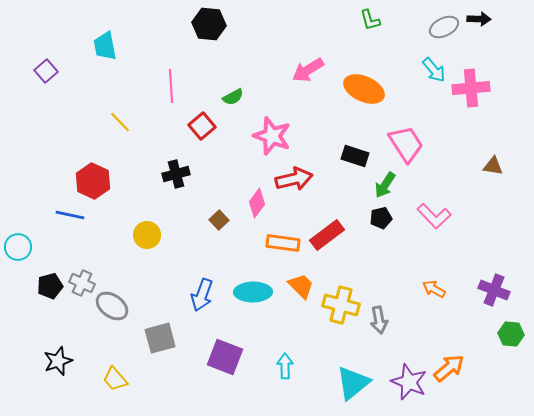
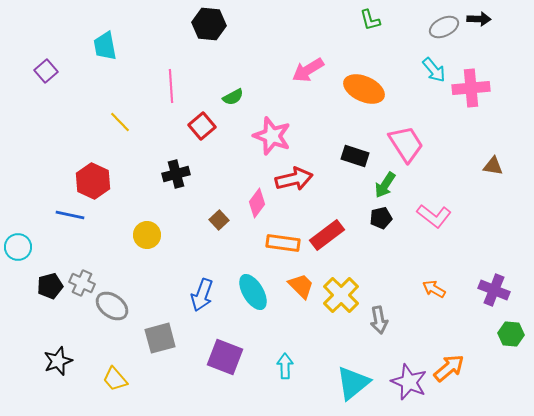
pink L-shape at (434, 216): rotated 8 degrees counterclockwise
cyan ellipse at (253, 292): rotated 60 degrees clockwise
yellow cross at (341, 305): moved 10 px up; rotated 30 degrees clockwise
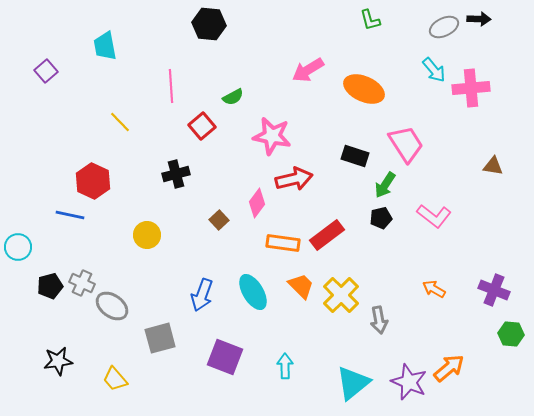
pink star at (272, 136): rotated 9 degrees counterclockwise
black star at (58, 361): rotated 12 degrees clockwise
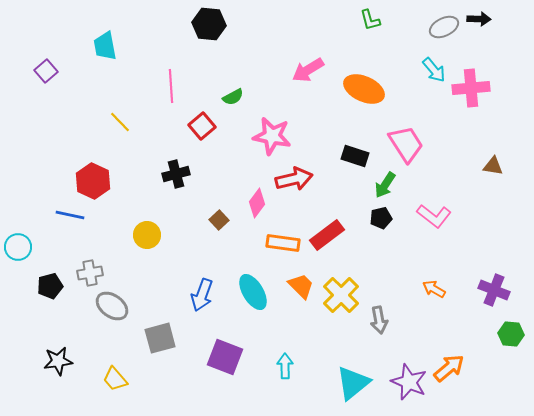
gray cross at (82, 283): moved 8 px right, 10 px up; rotated 35 degrees counterclockwise
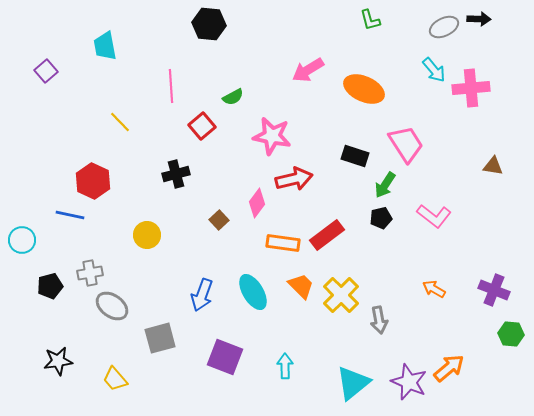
cyan circle at (18, 247): moved 4 px right, 7 px up
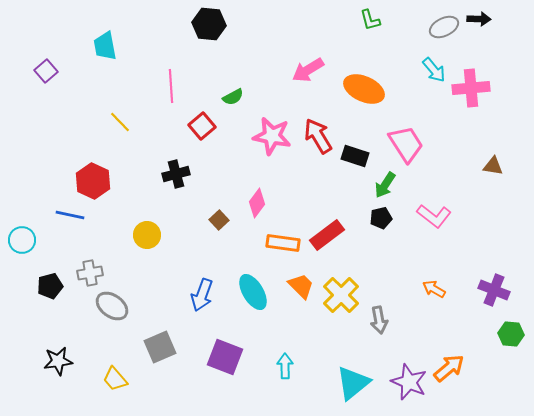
red arrow at (294, 179): moved 24 px right, 43 px up; rotated 108 degrees counterclockwise
gray square at (160, 338): moved 9 px down; rotated 8 degrees counterclockwise
